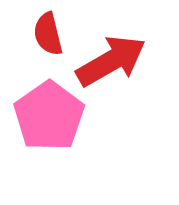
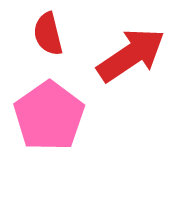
red arrow: moved 20 px right, 6 px up; rotated 4 degrees counterclockwise
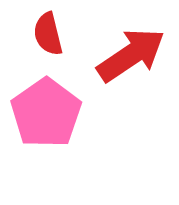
pink pentagon: moved 3 px left, 3 px up
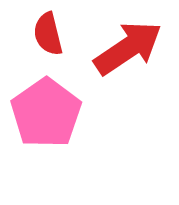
red arrow: moved 3 px left, 7 px up
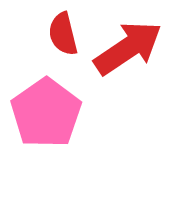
red semicircle: moved 15 px right
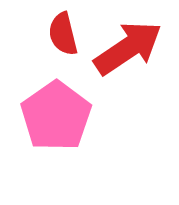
pink pentagon: moved 10 px right, 3 px down
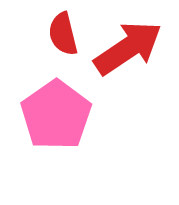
pink pentagon: moved 1 px up
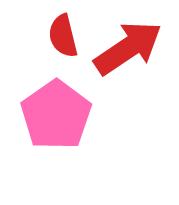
red semicircle: moved 2 px down
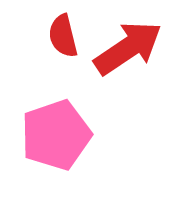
pink pentagon: moved 20 px down; rotated 16 degrees clockwise
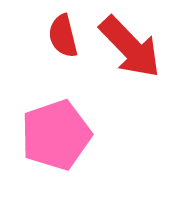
red arrow: moved 2 px right, 1 px up; rotated 80 degrees clockwise
